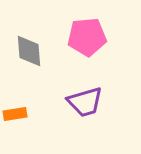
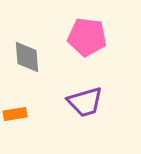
pink pentagon: rotated 12 degrees clockwise
gray diamond: moved 2 px left, 6 px down
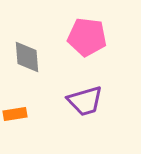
purple trapezoid: moved 1 px up
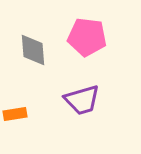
gray diamond: moved 6 px right, 7 px up
purple trapezoid: moved 3 px left, 1 px up
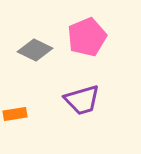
pink pentagon: rotated 30 degrees counterclockwise
gray diamond: moved 2 px right; rotated 60 degrees counterclockwise
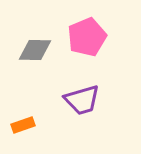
gray diamond: rotated 24 degrees counterclockwise
orange rectangle: moved 8 px right, 11 px down; rotated 10 degrees counterclockwise
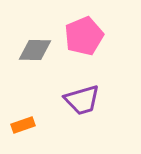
pink pentagon: moved 3 px left, 1 px up
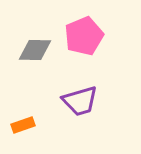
purple trapezoid: moved 2 px left, 1 px down
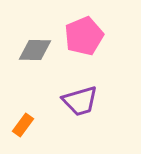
orange rectangle: rotated 35 degrees counterclockwise
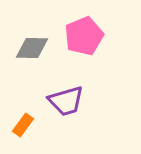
gray diamond: moved 3 px left, 2 px up
purple trapezoid: moved 14 px left
